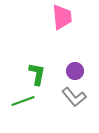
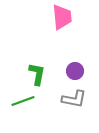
gray L-shape: moved 2 px down; rotated 40 degrees counterclockwise
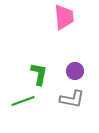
pink trapezoid: moved 2 px right
green L-shape: moved 2 px right
gray L-shape: moved 2 px left
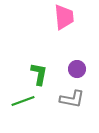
purple circle: moved 2 px right, 2 px up
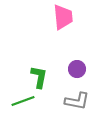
pink trapezoid: moved 1 px left
green L-shape: moved 3 px down
gray L-shape: moved 5 px right, 2 px down
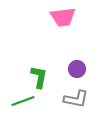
pink trapezoid: rotated 88 degrees clockwise
gray L-shape: moved 1 px left, 2 px up
